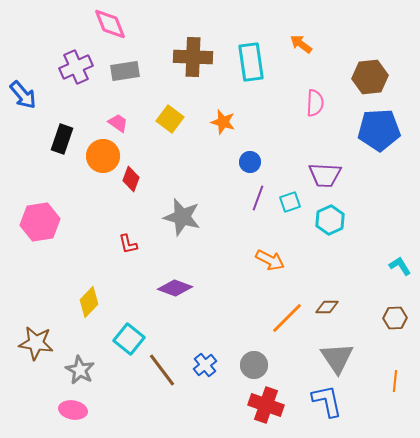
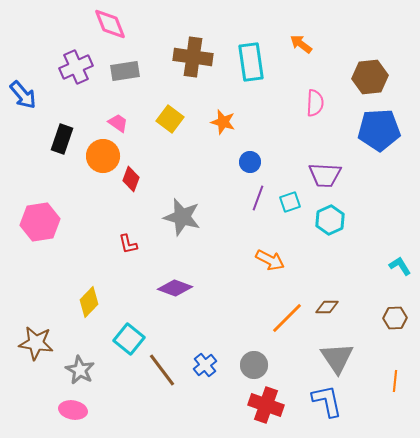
brown cross at (193, 57): rotated 6 degrees clockwise
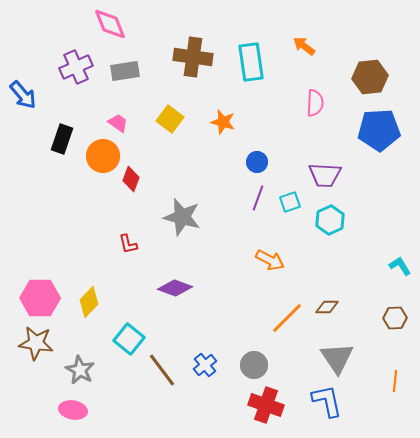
orange arrow at (301, 44): moved 3 px right, 2 px down
blue circle at (250, 162): moved 7 px right
pink hexagon at (40, 222): moved 76 px down; rotated 9 degrees clockwise
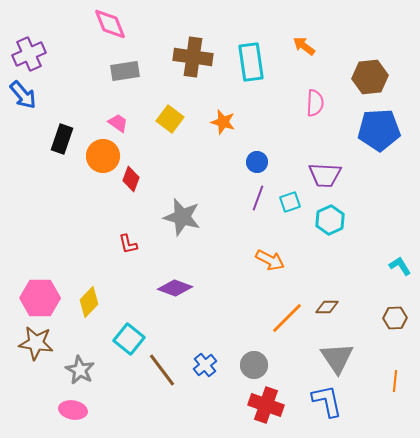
purple cross at (76, 67): moved 47 px left, 13 px up
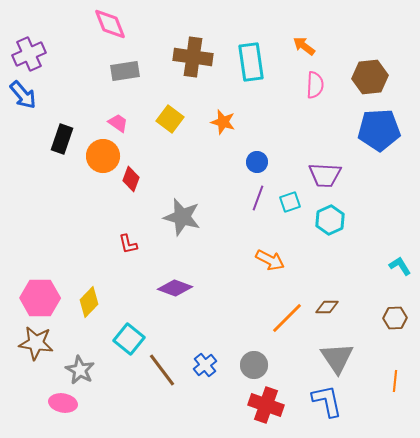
pink semicircle at (315, 103): moved 18 px up
pink ellipse at (73, 410): moved 10 px left, 7 px up
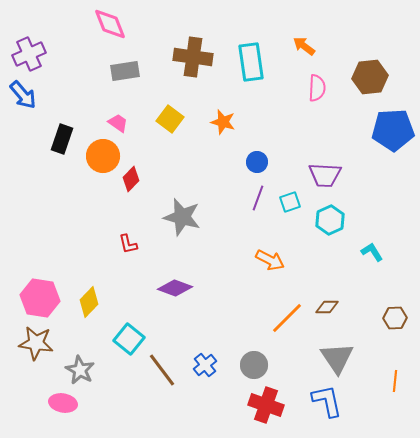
pink semicircle at (315, 85): moved 2 px right, 3 px down
blue pentagon at (379, 130): moved 14 px right
red diamond at (131, 179): rotated 25 degrees clockwise
cyan L-shape at (400, 266): moved 28 px left, 14 px up
pink hexagon at (40, 298): rotated 9 degrees clockwise
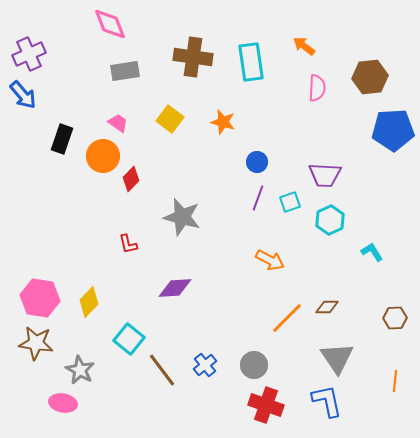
purple diamond at (175, 288): rotated 24 degrees counterclockwise
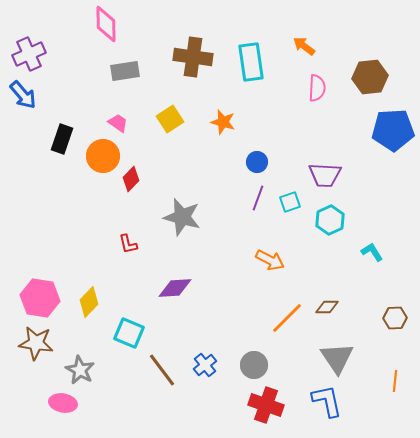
pink diamond at (110, 24): moved 4 px left; rotated 21 degrees clockwise
yellow square at (170, 119): rotated 20 degrees clockwise
cyan square at (129, 339): moved 6 px up; rotated 16 degrees counterclockwise
